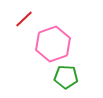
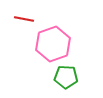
red line: rotated 54 degrees clockwise
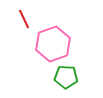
red line: rotated 54 degrees clockwise
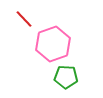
red line: rotated 18 degrees counterclockwise
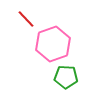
red line: moved 2 px right
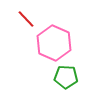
pink hexagon: moved 1 px right, 1 px up; rotated 16 degrees counterclockwise
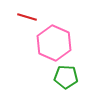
red line: moved 1 px right, 2 px up; rotated 30 degrees counterclockwise
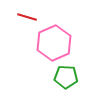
pink hexagon: rotated 12 degrees clockwise
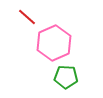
red line: rotated 24 degrees clockwise
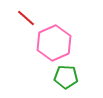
red line: moved 1 px left, 1 px down
